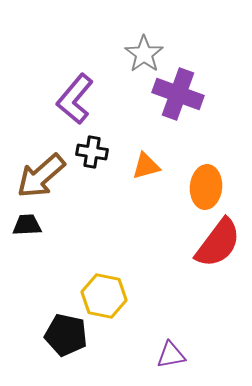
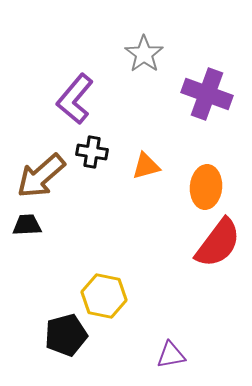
purple cross: moved 29 px right
black pentagon: rotated 27 degrees counterclockwise
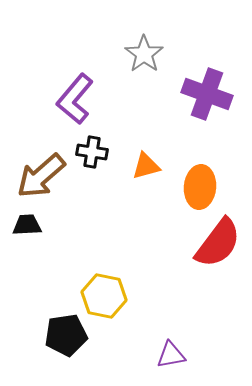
orange ellipse: moved 6 px left
black pentagon: rotated 6 degrees clockwise
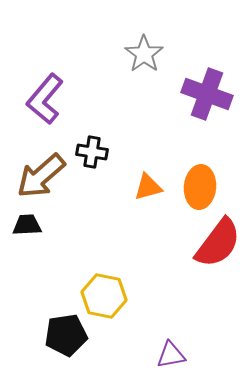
purple L-shape: moved 30 px left
orange triangle: moved 2 px right, 21 px down
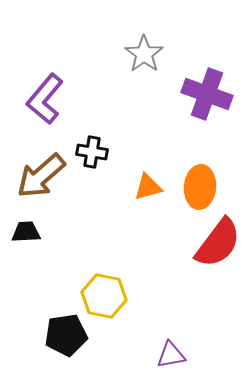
black trapezoid: moved 1 px left, 7 px down
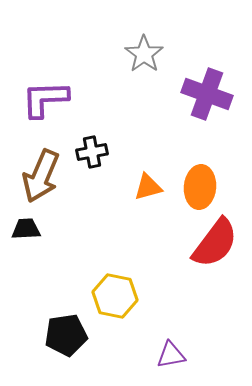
purple L-shape: rotated 48 degrees clockwise
black cross: rotated 20 degrees counterclockwise
brown arrow: rotated 26 degrees counterclockwise
black trapezoid: moved 3 px up
red semicircle: moved 3 px left
yellow hexagon: moved 11 px right
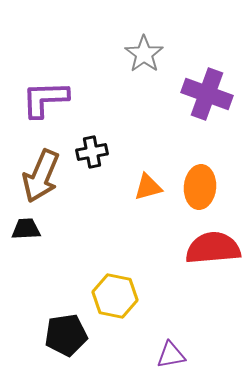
red semicircle: moved 2 px left, 5 px down; rotated 132 degrees counterclockwise
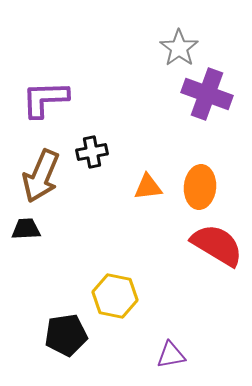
gray star: moved 35 px right, 6 px up
orange triangle: rotated 8 degrees clockwise
red semicircle: moved 4 px right, 3 px up; rotated 36 degrees clockwise
